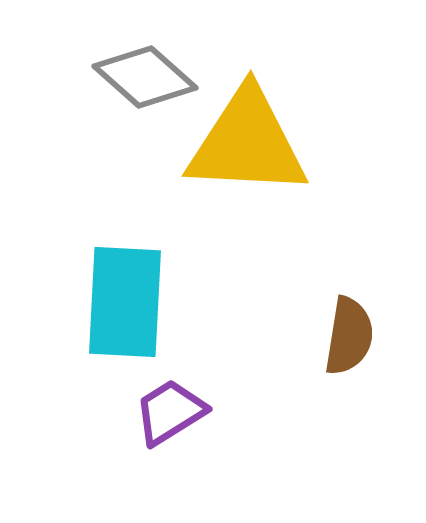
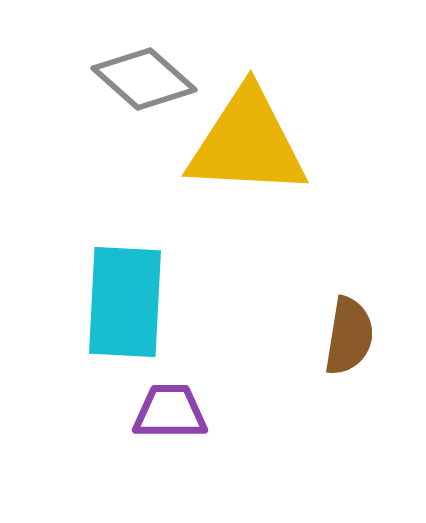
gray diamond: moved 1 px left, 2 px down
purple trapezoid: rotated 32 degrees clockwise
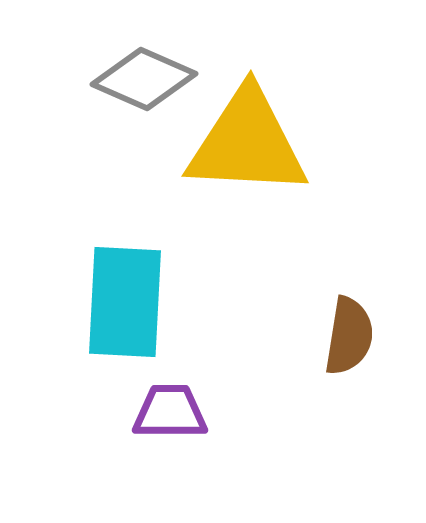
gray diamond: rotated 18 degrees counterclockwise
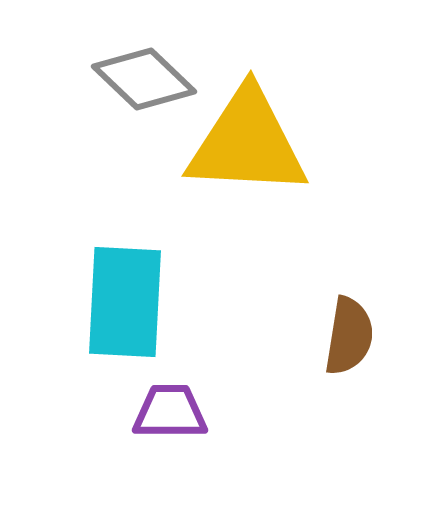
gray diamond: rotated 20 degrees clockwise
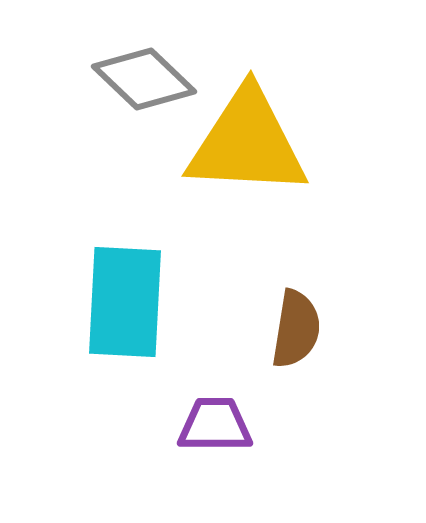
brown semicircle: moved 53 px left, 7 px up
purple trapezoid: moved 45 px right, 13 px down
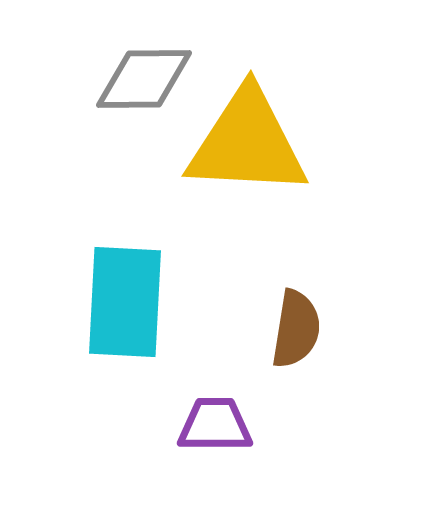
gray diamond: rotated 44 degrees counterclockwise
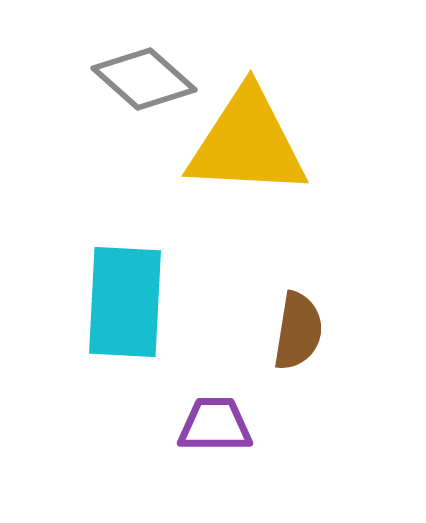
gray diamond: rotated 42 degrees clockwise
brown semicircle: moved 2 px right, 2 px down
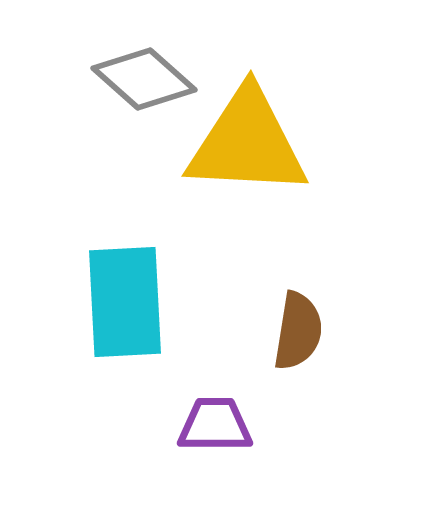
cyan rectangle: rotated 6 degrees counterclockwise
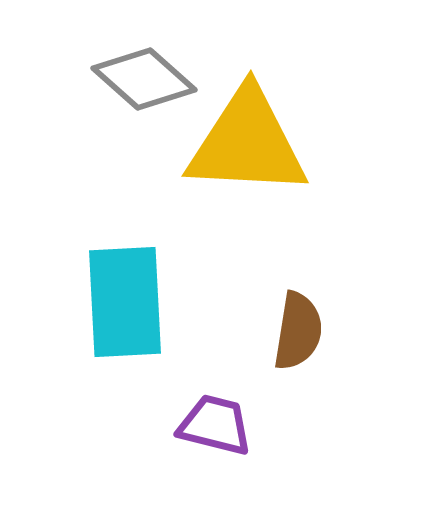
purple trapezoid: rotated 14 degrees clockwise
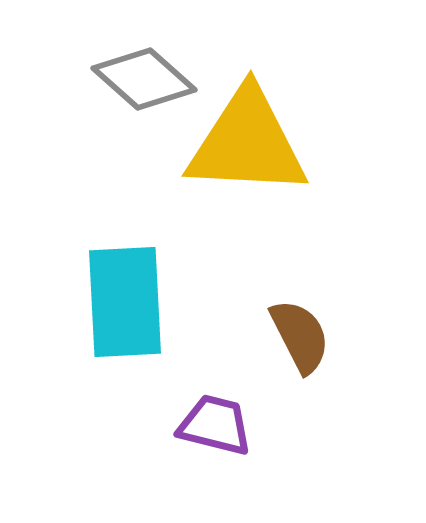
brown semicircle: moved 2 px right, 5 px down; rotated 36 degrees counterclockwise
